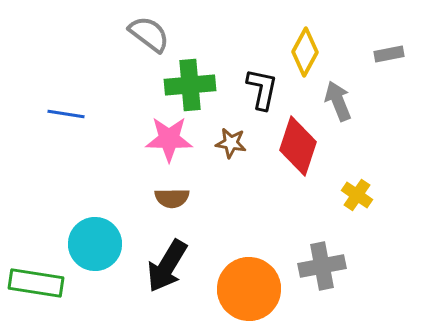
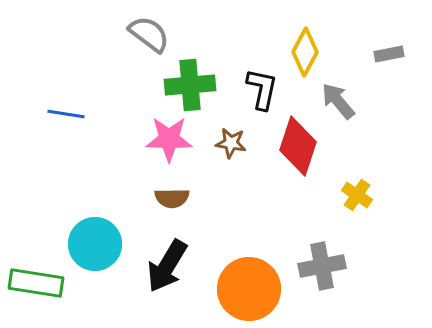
gray arrow: rotated 18 degrees counterclockwise
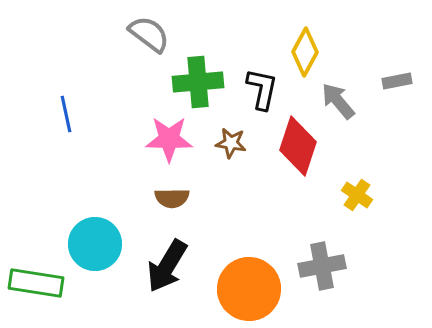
gray rectangle: moved 8 px right, 27 px down
green cross: moved 8 px right, 3 px up
blue line: rotated 69 degrees clockwise
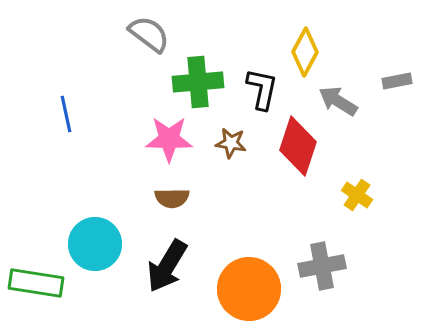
gray arrow: rotated 18 degrees counterclockwise
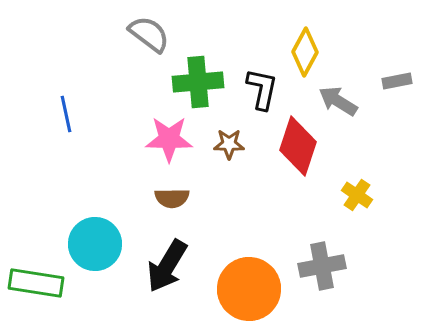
brown star: moved 2 px left, 1 px down; rotated 8 degrees counterclockwise
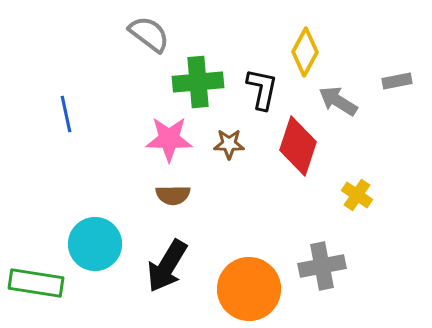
brown semicircle: moved 1 px right, 3 px up
